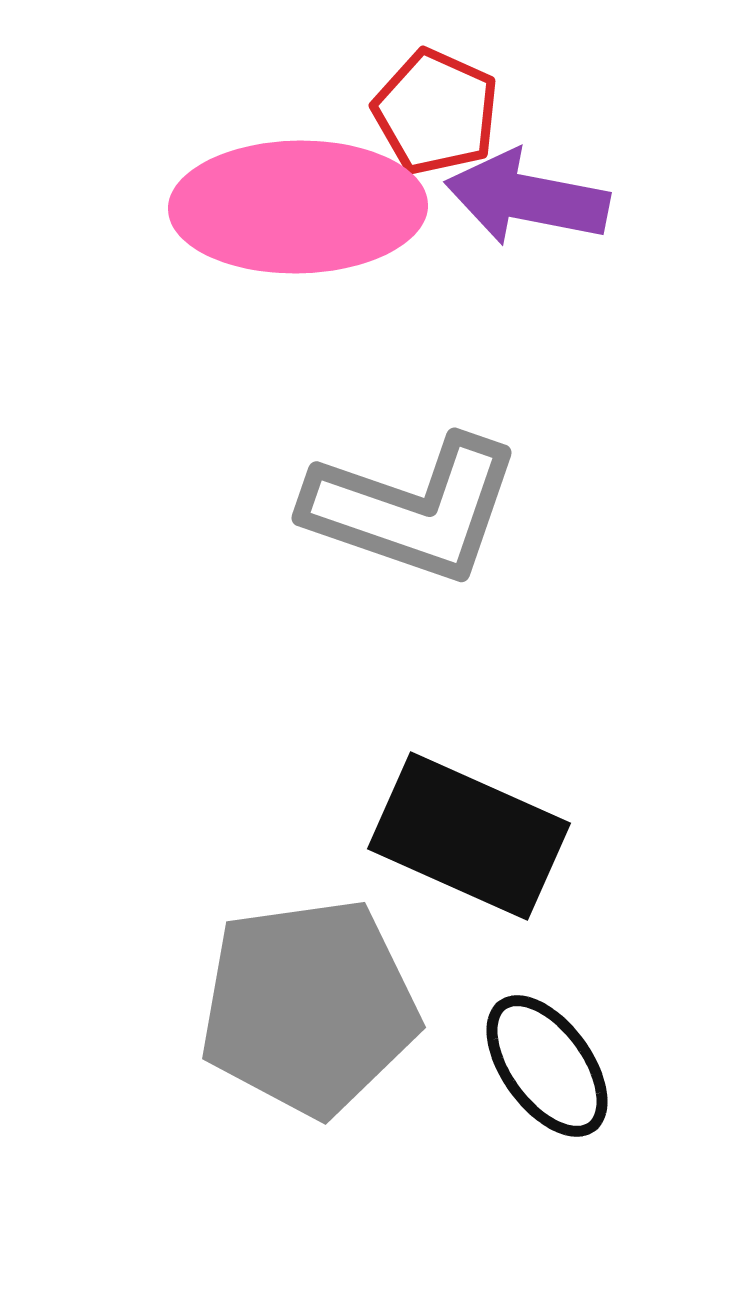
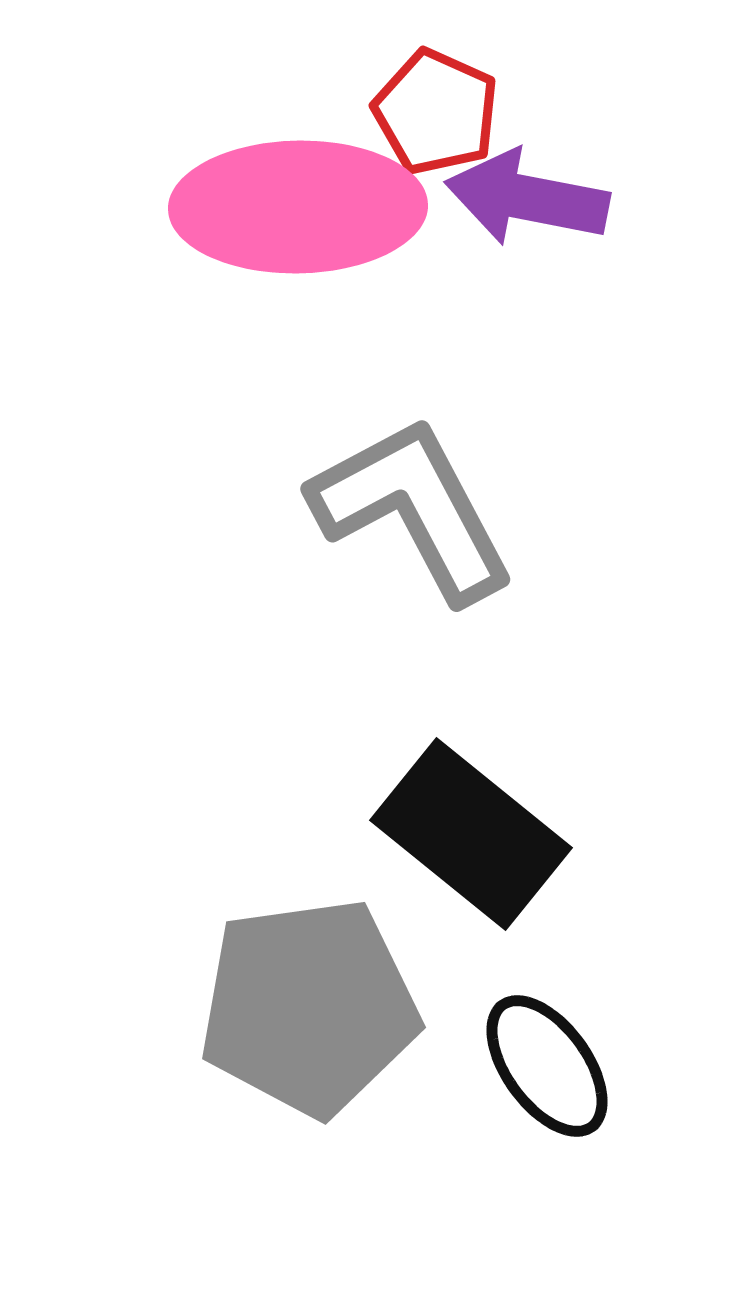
gray L-shape: rotated 137 degrees counterclockwise
black rectangle: moved 2 px right, 2 px up; rotated 15 degrees clockwise
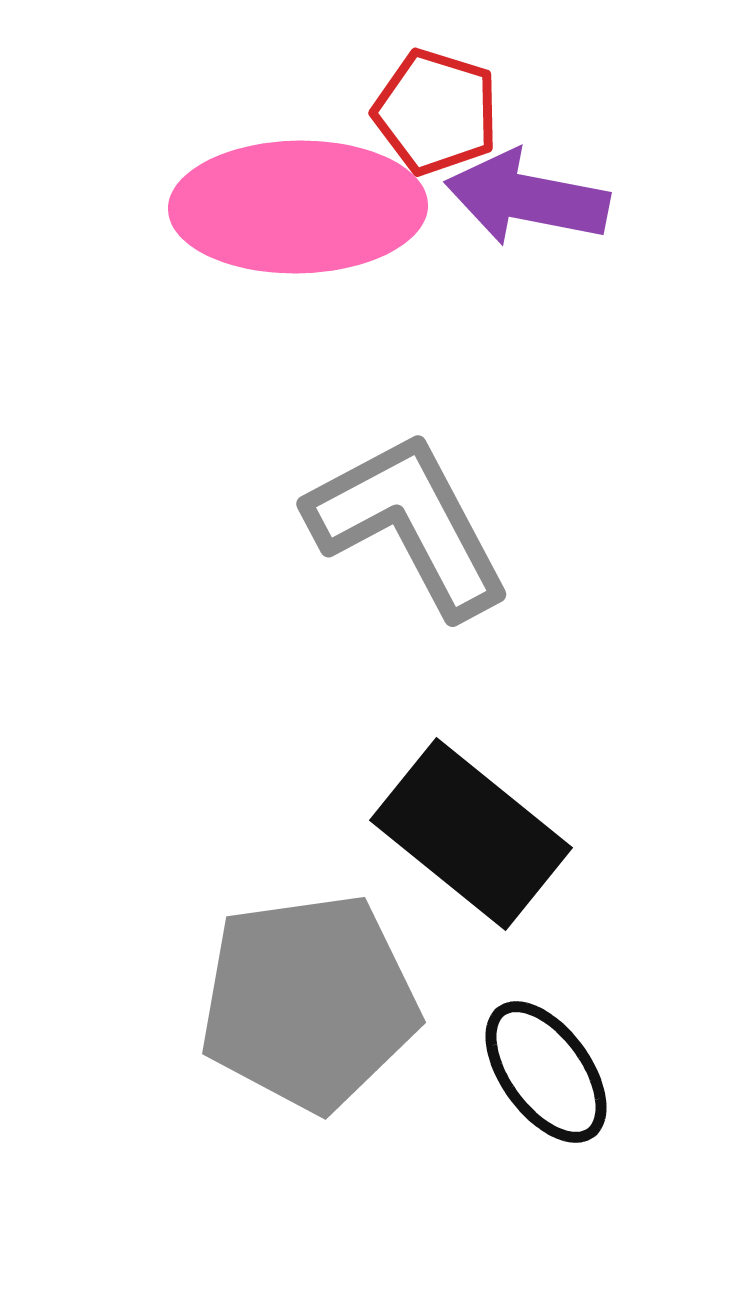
red pentagon: rotated 7 degrees counterclockwise
gray L-shape: moved 4 px left, 15 px down
gray pentagon: moved 5 px up
black ellipse: moved 1 px left, 6 px down
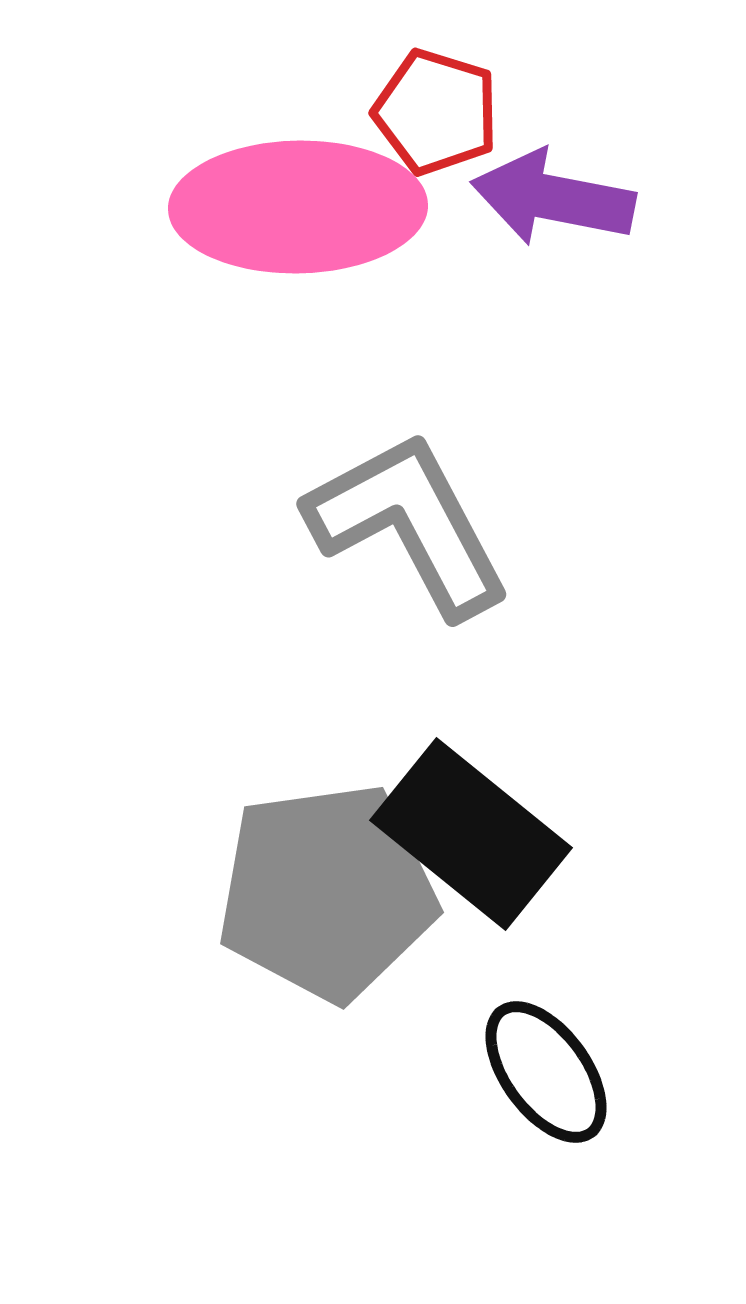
purple arrow: moved 26 px right
gray pentagon: moved 18 px right, 110 px up
